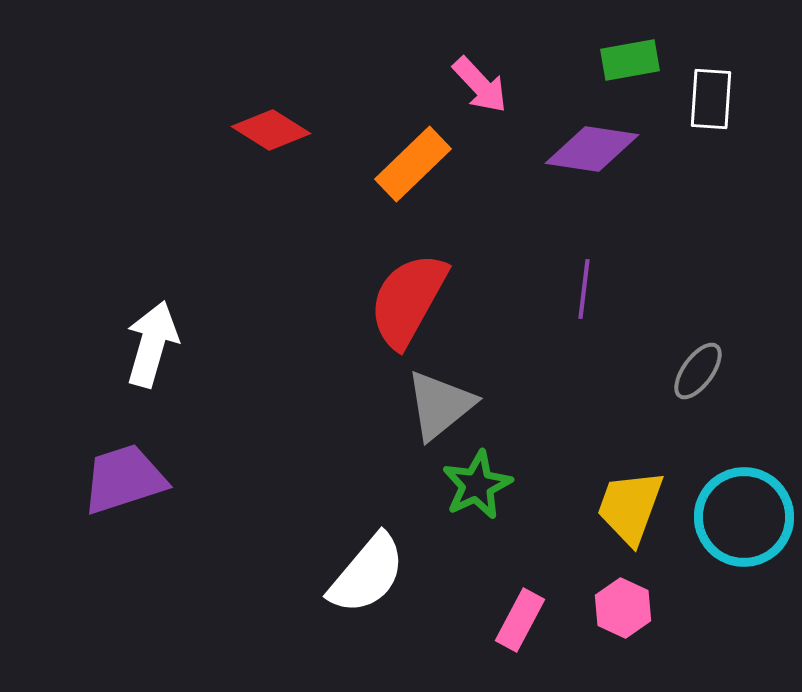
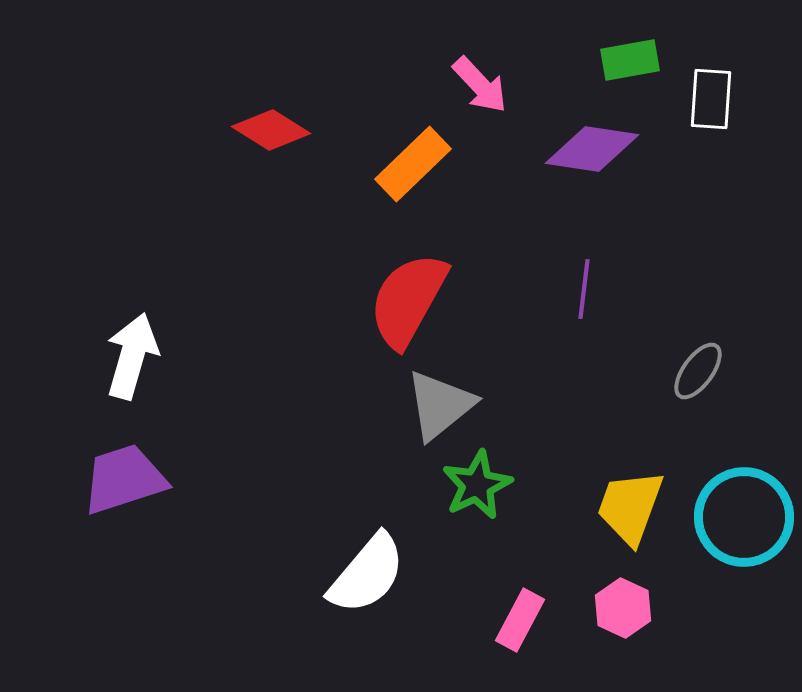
white arrow: moved 20 px left, 12 px down
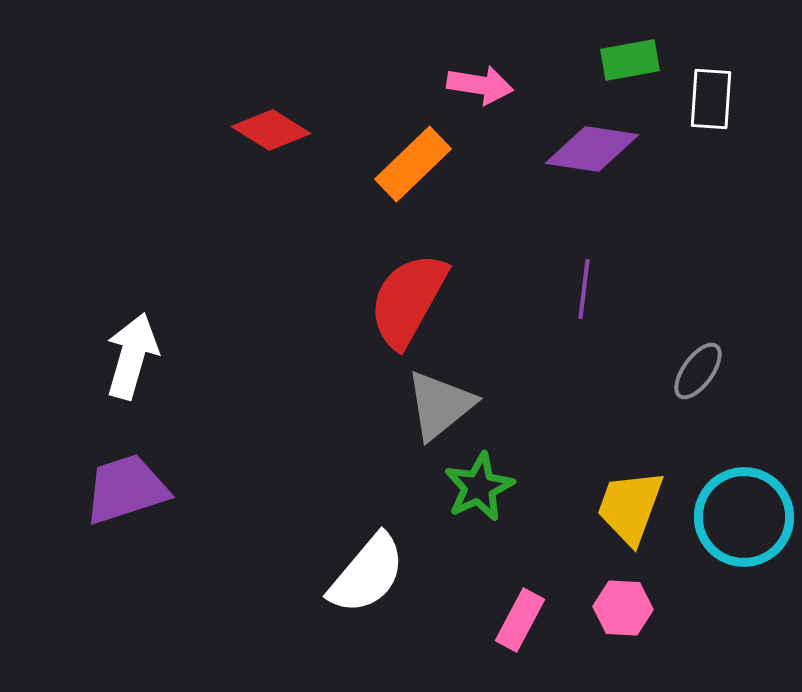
pink arrow: rotated 38 degrees counterclockwise
purple trapezoid: moved 2 px right, 10 px down
green star: moved 2 px right, 2 px down
pink hexagon: rotated 22 degrees counterclockwise
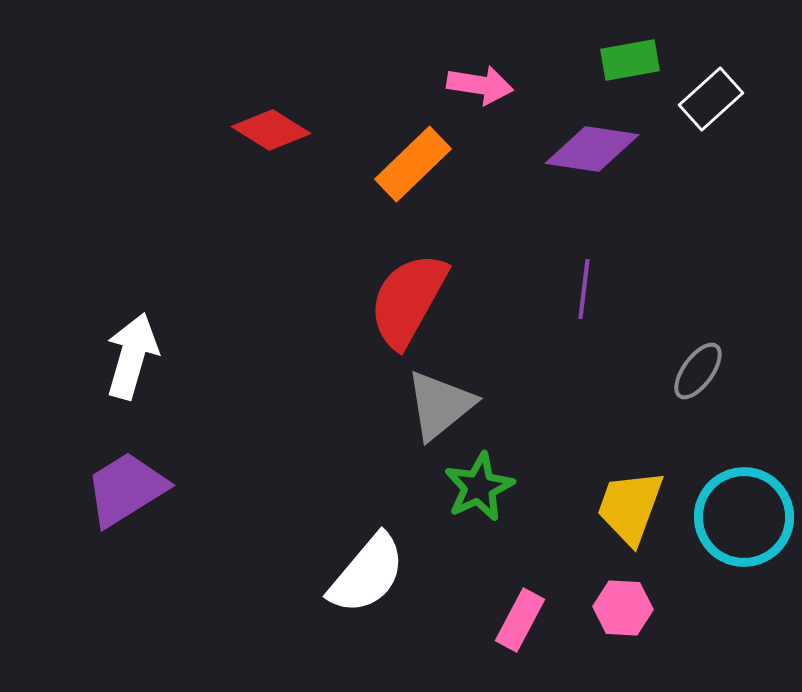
white rectangle: rotated 44 degrees clockwise
purple trapezoid: rotated 14 degrees counterclockwise
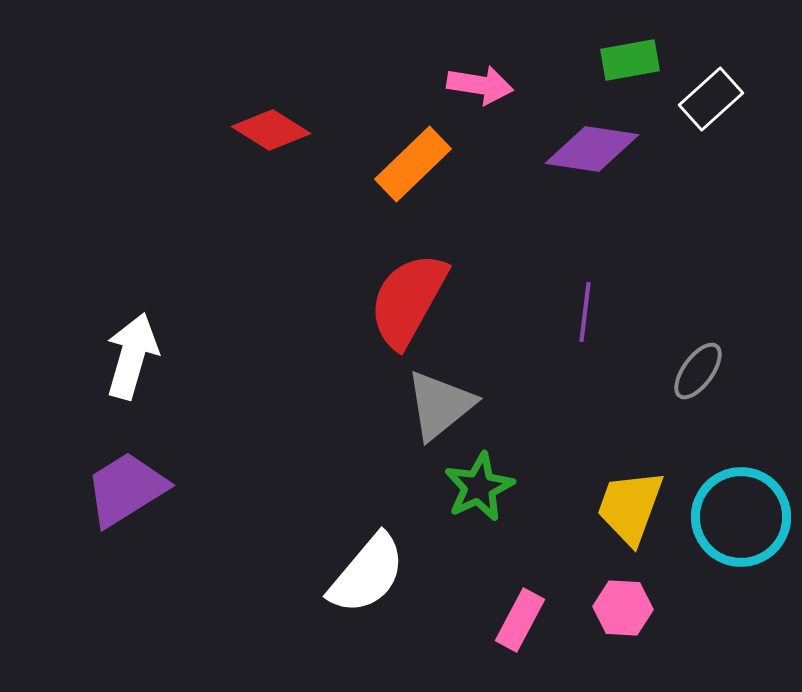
purple line: moved 1 px right, 23 px down
cyan circle: moved 3 px left
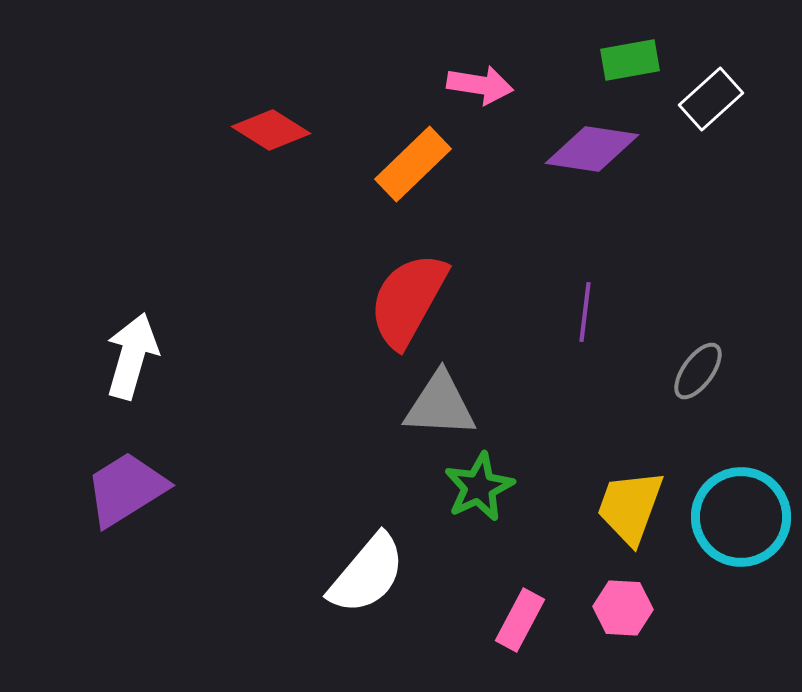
gray triangle: rotated 42 degrees clockwise
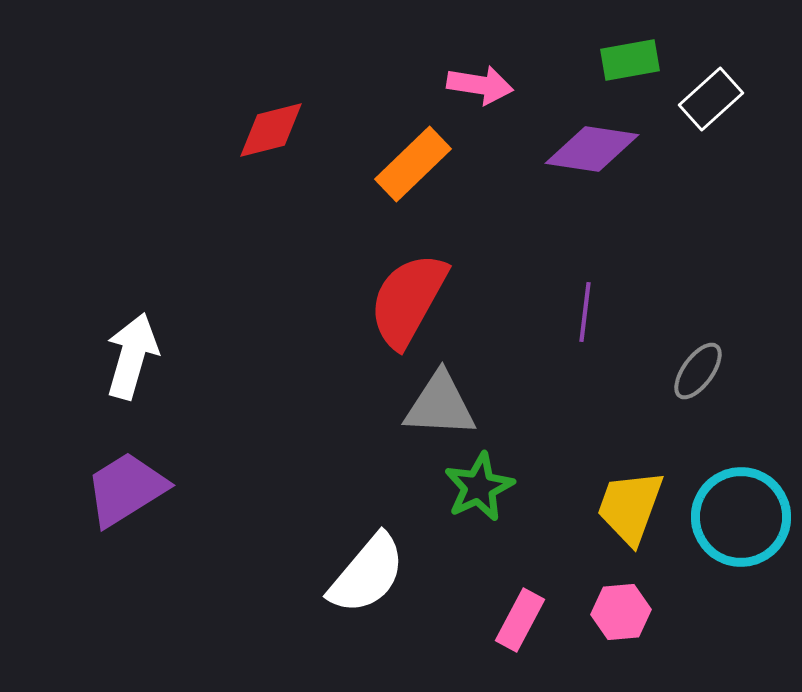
red diamond: rotated 46 degrees counterclockwise
pink hexagon: moved 2 px left, 4 px down; rotated 8 degrees counterclockwise
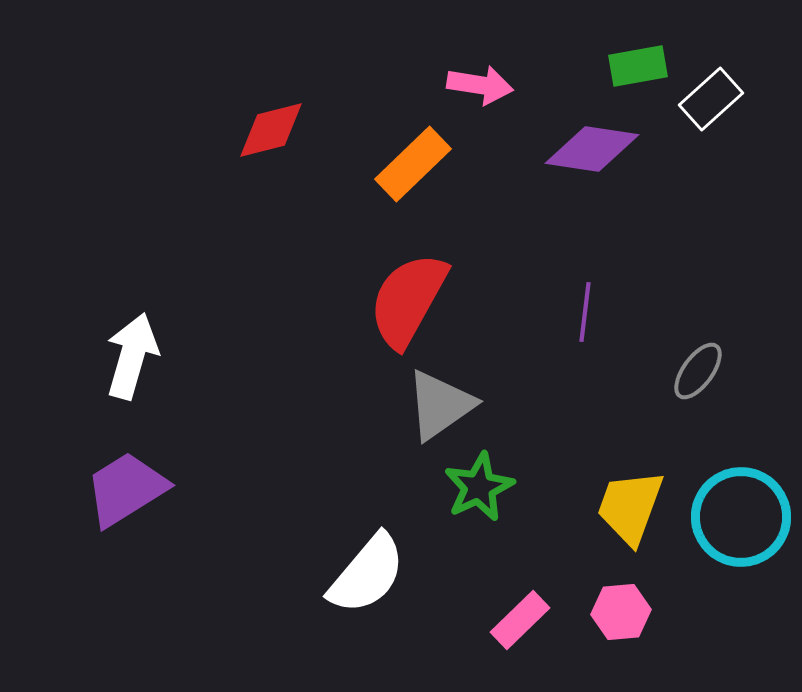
green rectangle: moved 8 px right, 6 px down
gray triangle: rotated 38 degrees counterclockwise
pink rectangle: rotated 18 degrees clockwise
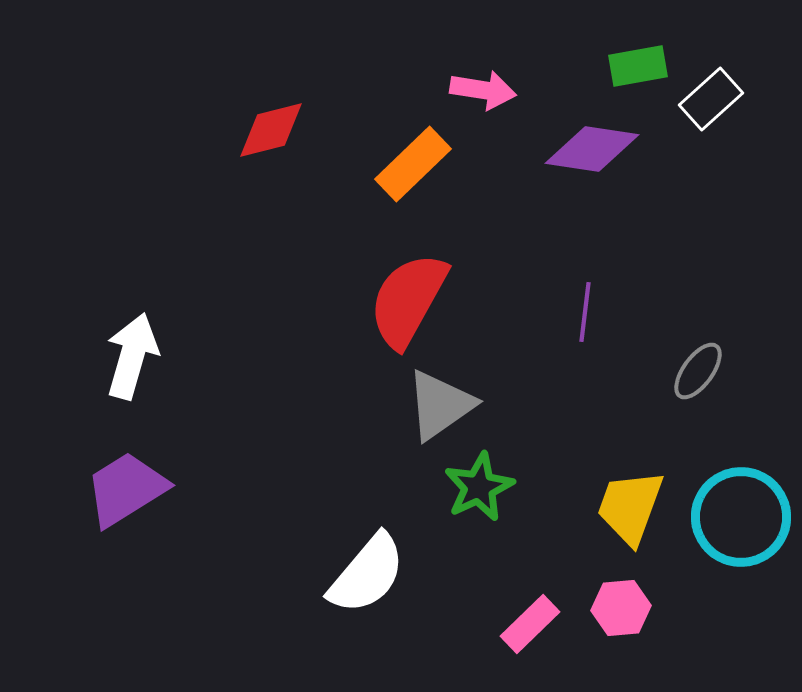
pink arrow: moved 3 px right, 5 px down
pink hexagon: moved 4 px up
pink rectangle: moved 10 px right, 4 px down
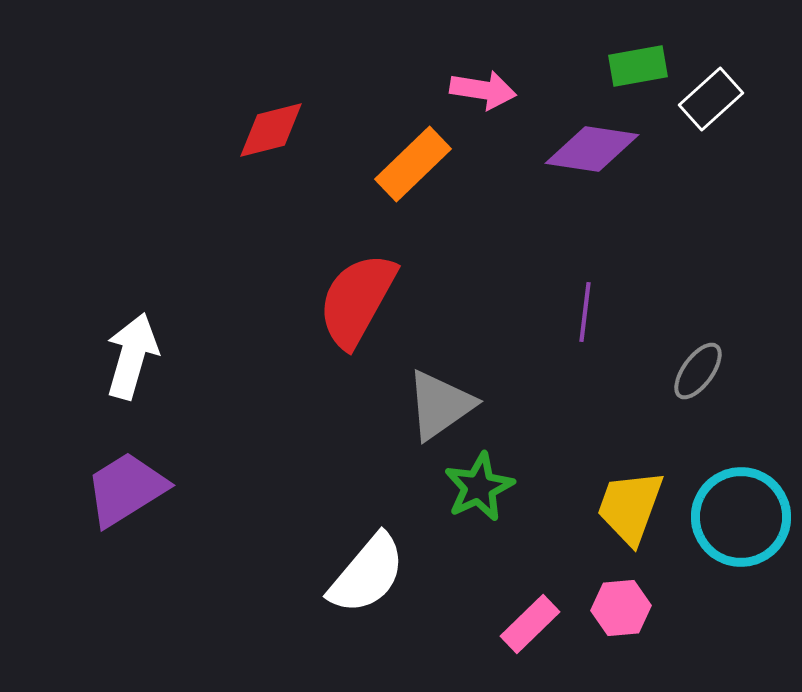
red semicircle: moved 51 px left
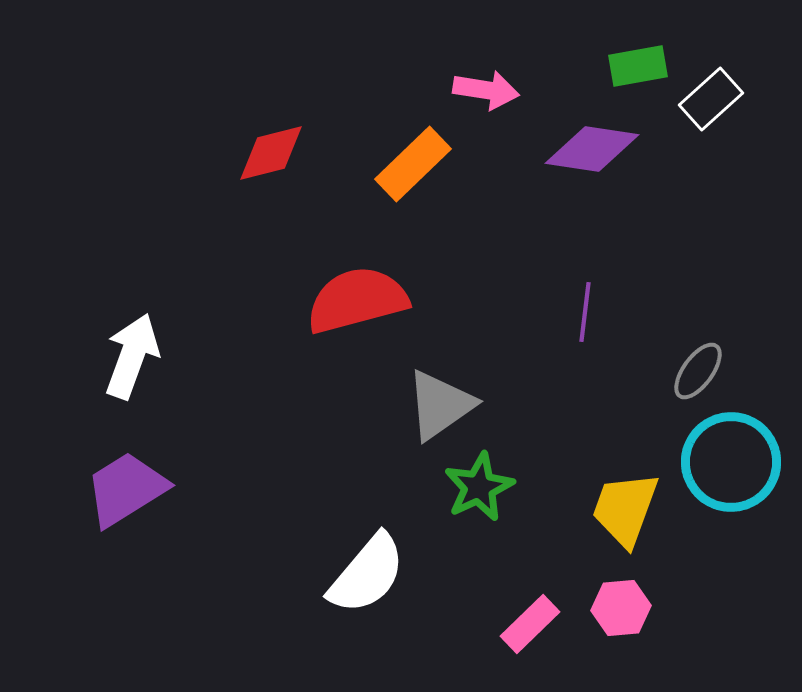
pink arrow: moved 3 px right
red diamond: moved 23 px down
red semicircle: rotated 46 degrees clockwise
white arrow: rotated 4 degrees clockwise
yellow trapezoid: moved 5 px left, 2 px down
cyan circle: moved 10 px left, 55 px up
